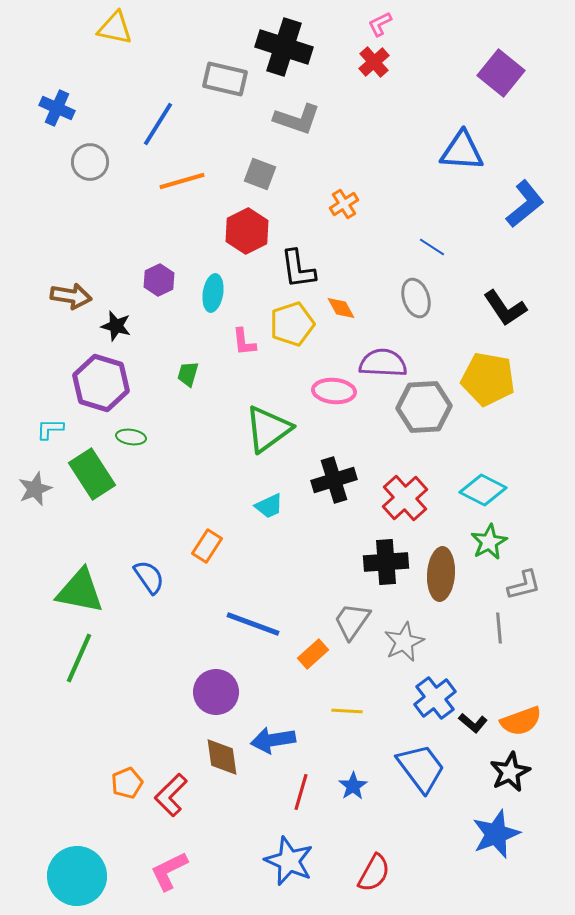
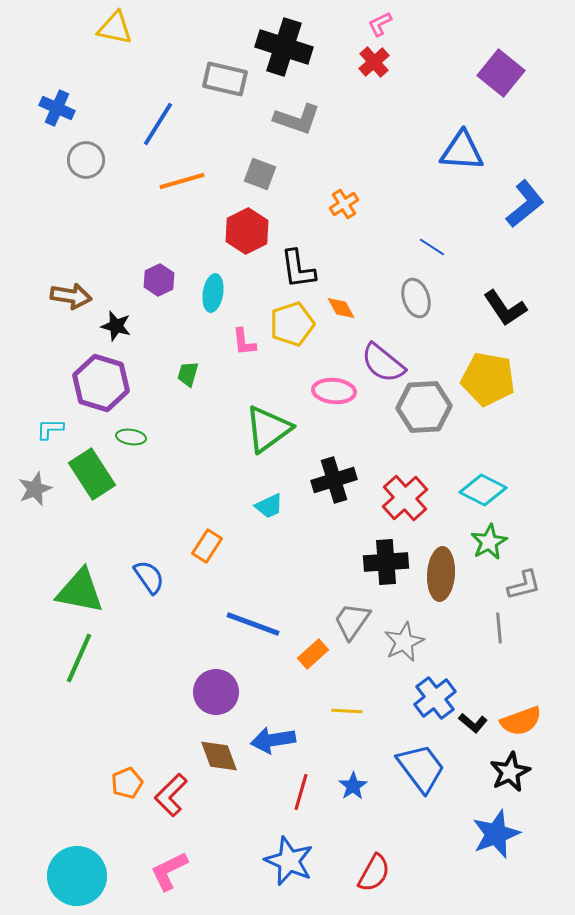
gray circle at (90, 162): moved 4 px left, 2 px up
purple semicircle at (383, 363): rotated 144 degrees counterclockwise
brown diamond at (222, 757): moved 3 px left, 1 px up; rotated 12 degrees counterclockwise
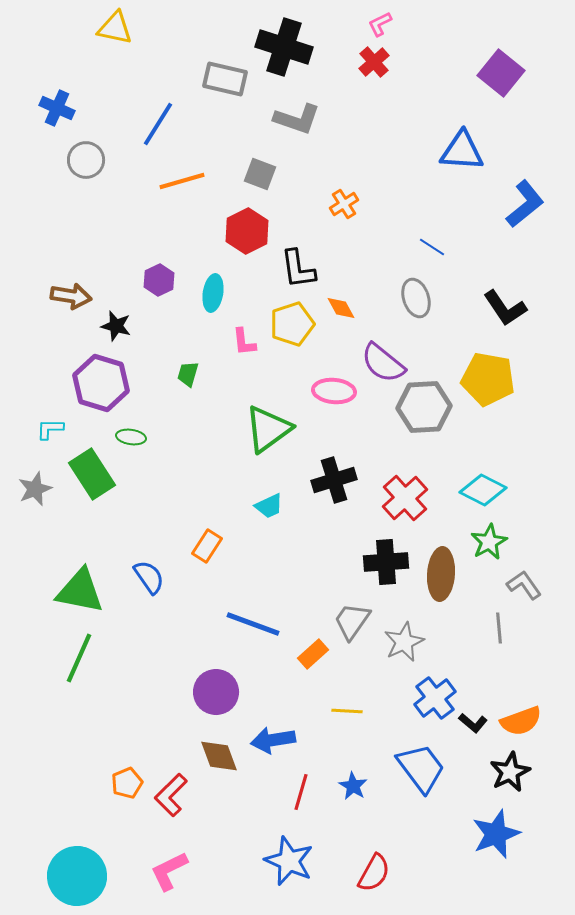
gray L-shape at (524, 585): rotated 111 degrees counterclockwise
blue star at (353, 786): rotated 8 degrees counterclockwise
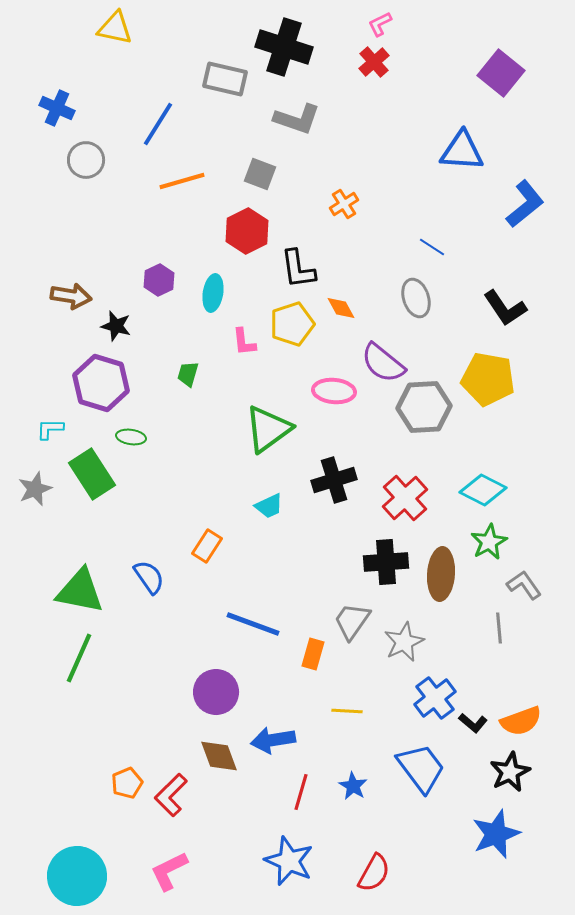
orange rectangle at (313, 654): rotated 32 degrees counterclockwise
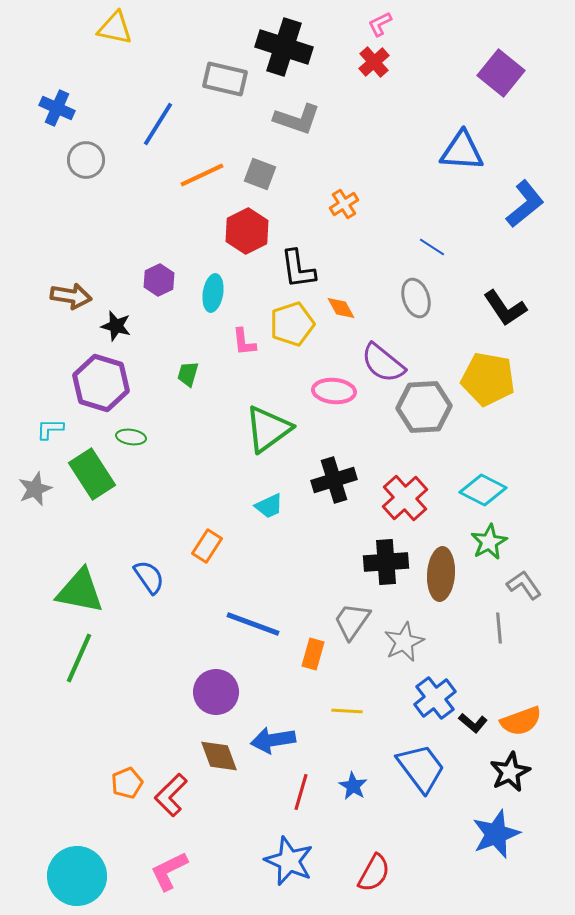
orange line at (182, 181): moved 20 px right, 6 px up; rotated 9 degrees counterclockwise
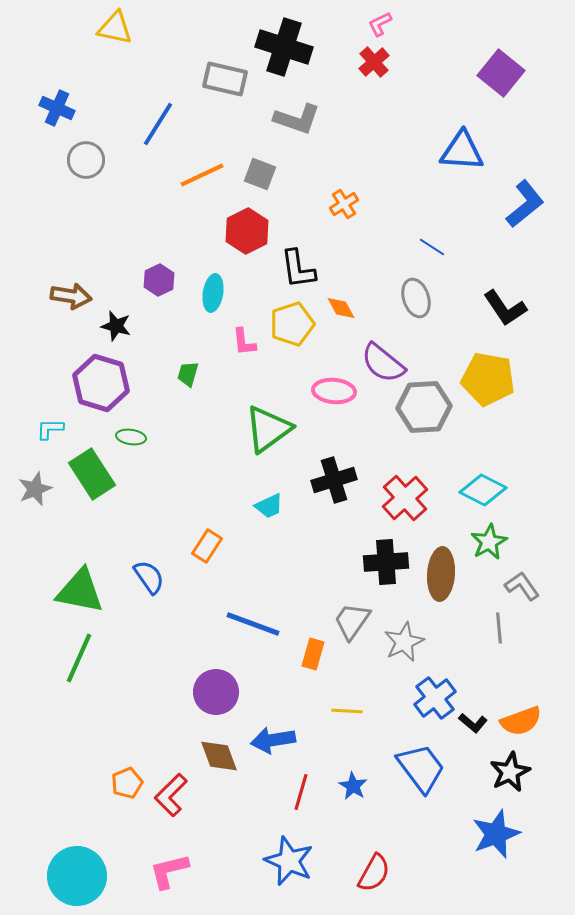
gray L-shape at (524, 585): moved 2 px left, 1 px down
pink L-shape at (169, 871): rotated 12 degrees clockwise
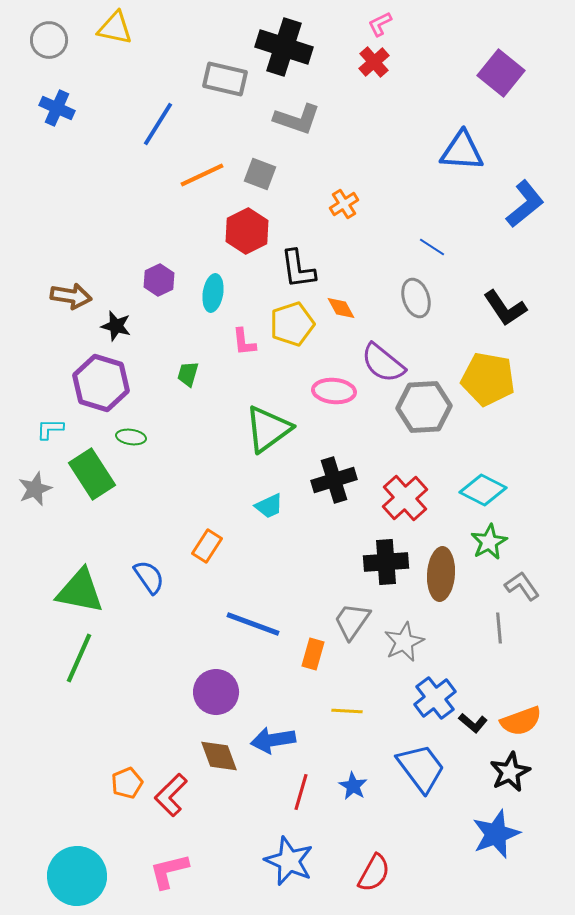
gray circle at (86, 160): moved 37 px left, 120 px up
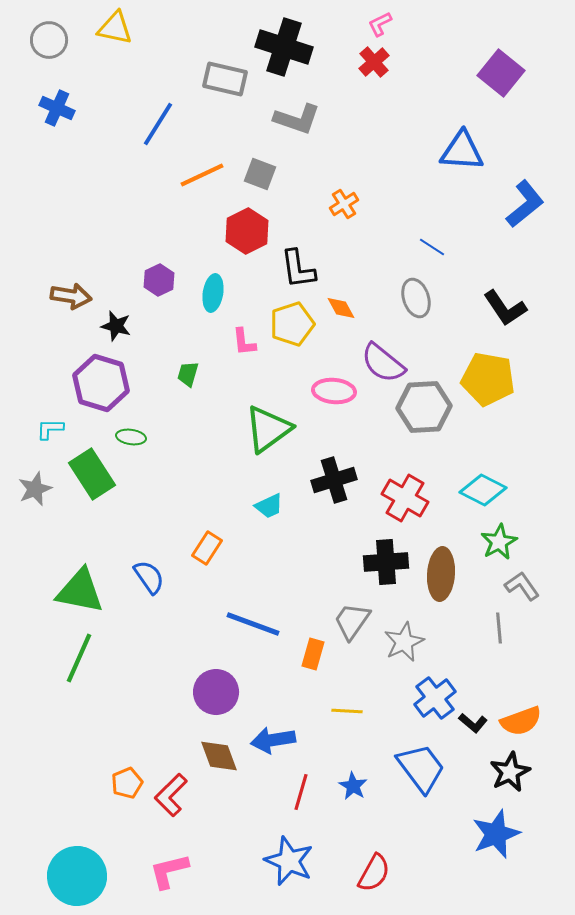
red cross at (405, 498): rotated 18 degrees counterclockwise
green star at (489, 542): moved 10 px right
orange rectangle at (207, 546): moved 2 px down
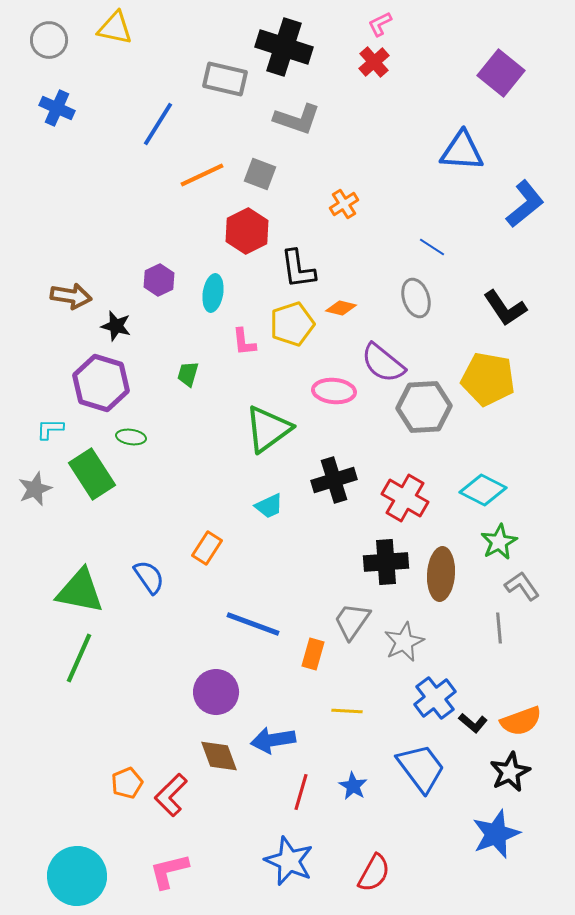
orange diamond at (341, 308): rotated 48 degrees counterclockwise
